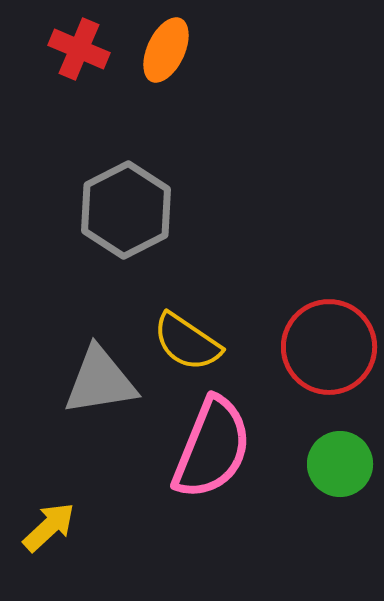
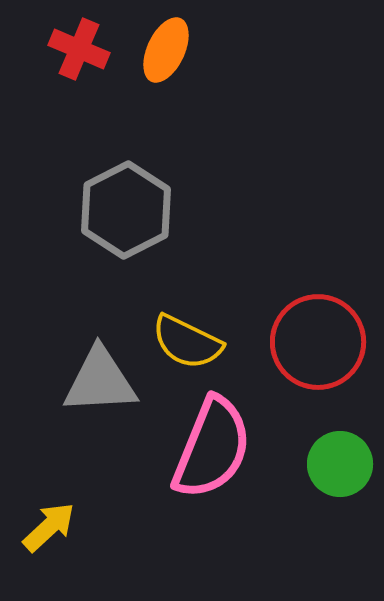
yellow semicircle: rotated 8 degrees counterclockwise
red circle: moved 11 px left, 5 px up
gray triangle: rotated 6 degrees clockwise
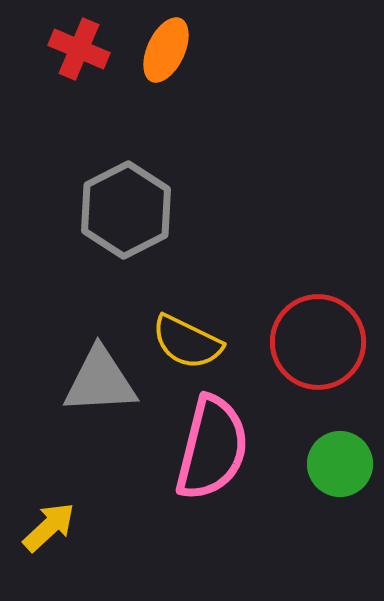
pink semicircle: rotated 8 degrees counterclockwise
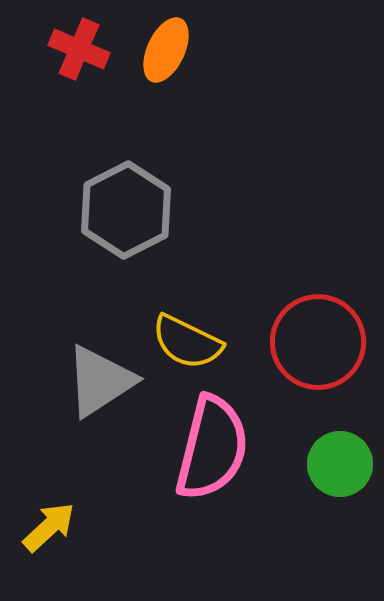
gray triangle: rotated 30 degrees counterclockwise
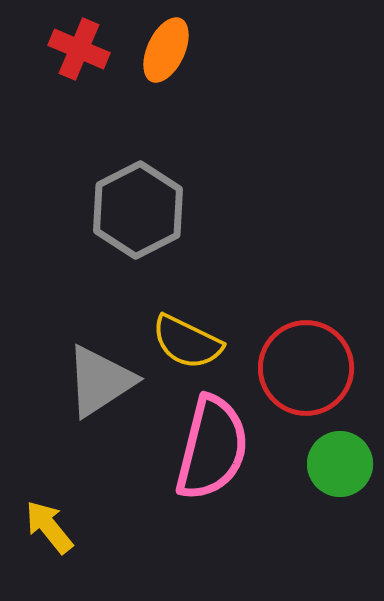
gray hexagon: moved 12 px right
red circle: moved 12 px left, 26 px down
yellow arrow: rotated 86 degrees counterclockwise
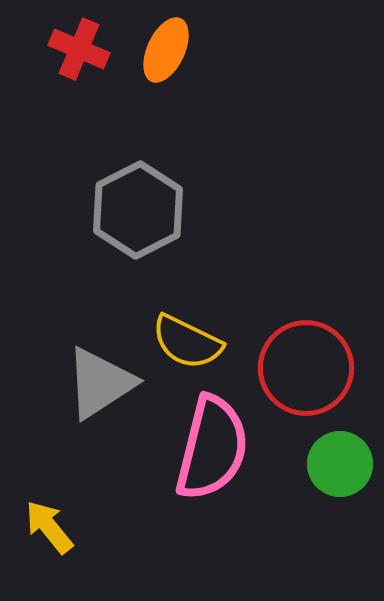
gray triangle: moved 2 px down
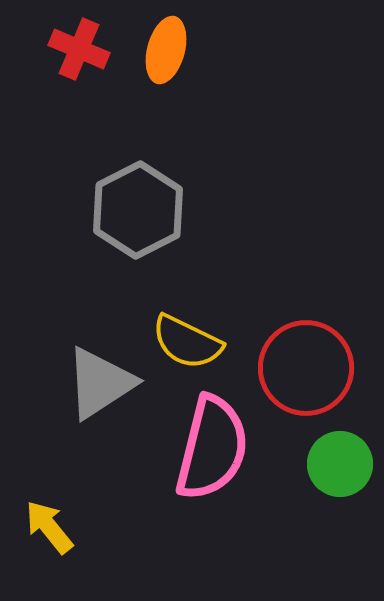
orange ellipse: rotated 10 degrees counterclockwise
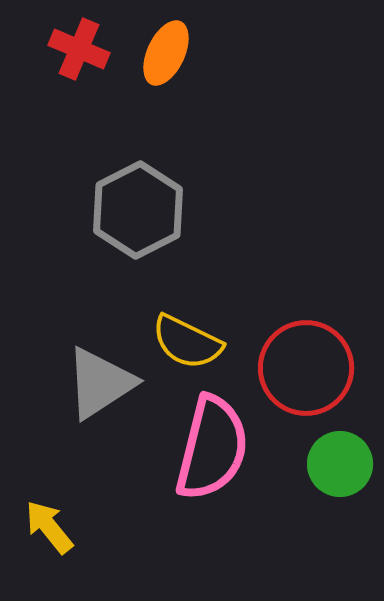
orange ellipse: moved 3 px down; rotated 10 degrees clockwise
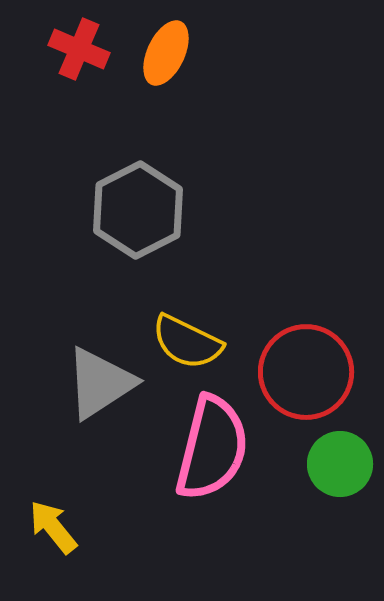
red circle: moved 4 px down
yellow arrow: moved 4 px right
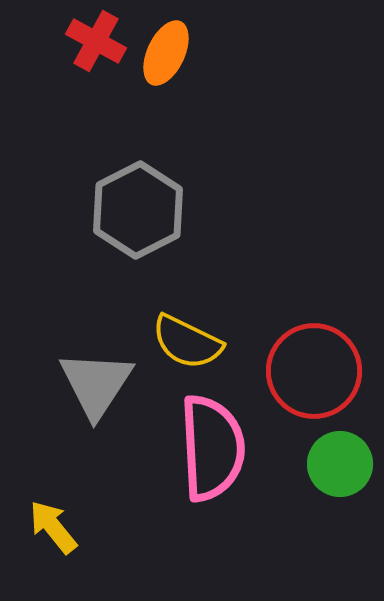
red cross: moved 17 px right, 8 px up; rotated 6 degrees clockwise
red circle: moved 8 px right, 1 px up
gray triangle: moved 4 px left, 1 px down; rotated 24 degrees counterclockwise
pink semicircle: rotated 17 degrees counterclockwise
